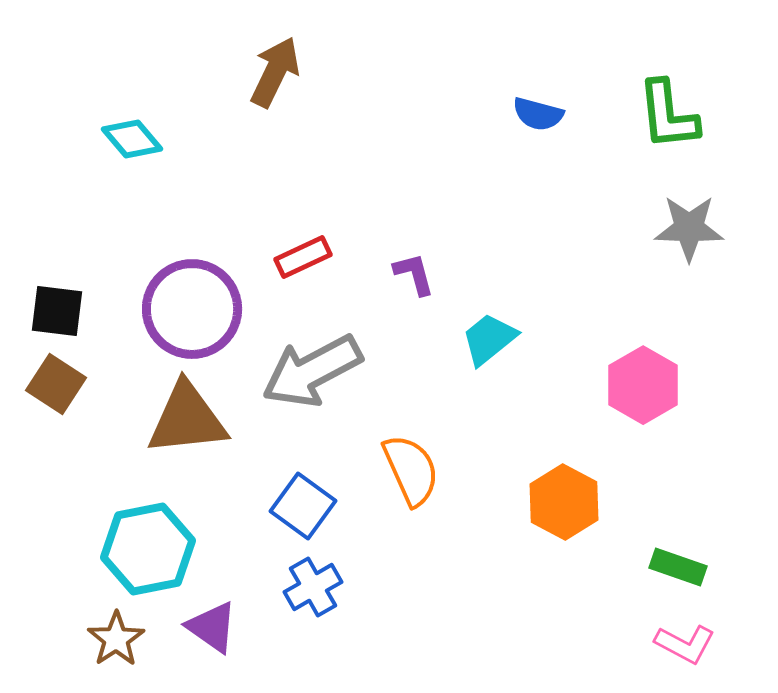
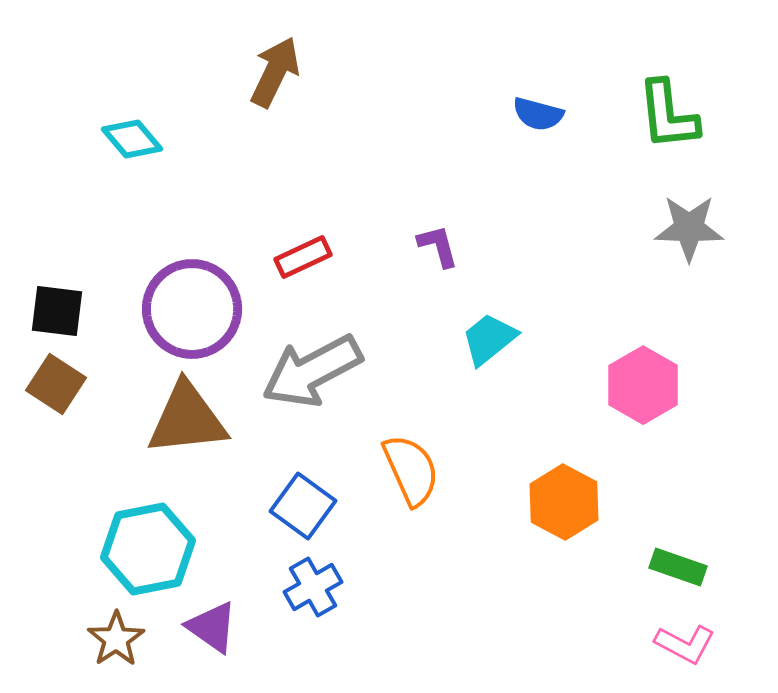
purple L-shape: moved 24 px right, 28 px up
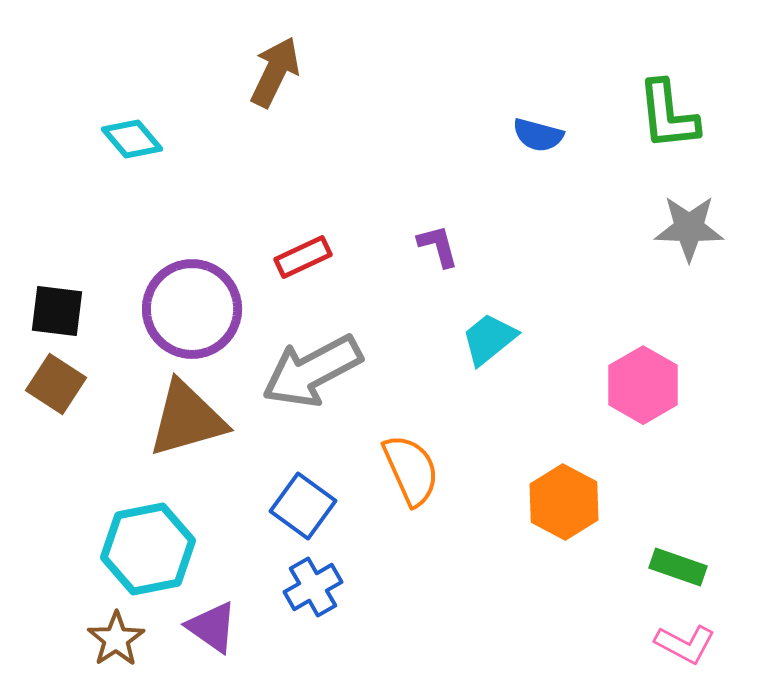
blue semicircle: moved 21 px down
brown triangle: rotated 10 degrees counterclockwise
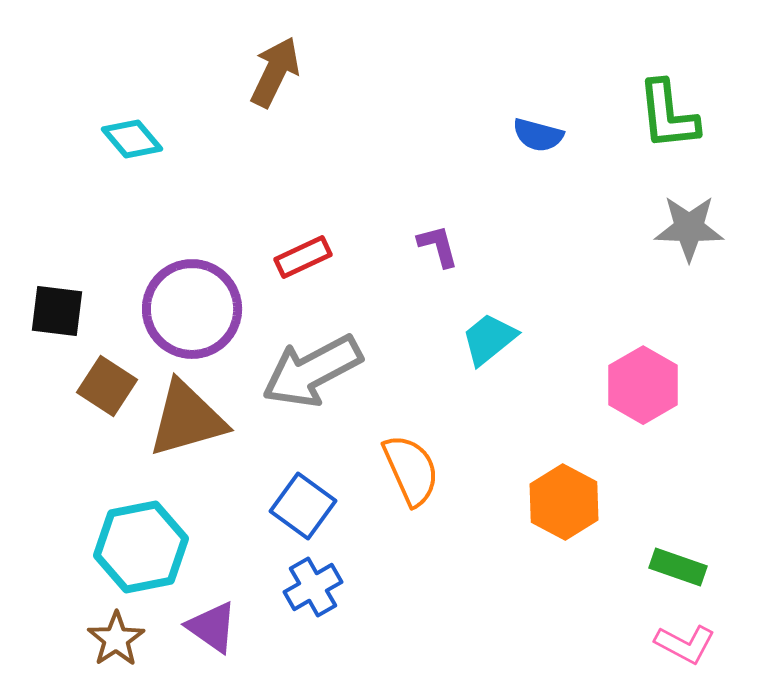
brown square: moved 51 px right, 2 px down
cyan hexagon: moved 7 px left, 2 px up
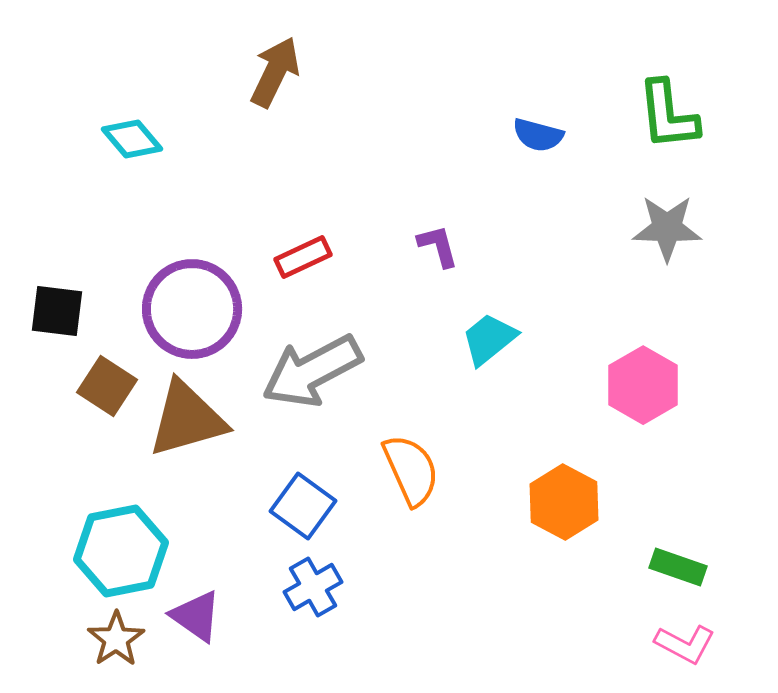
gray star: moved 22 px left
cyan hexagon: moved 20 px left, 4 px down
purple triangle: moved 16 px left, 11 px up
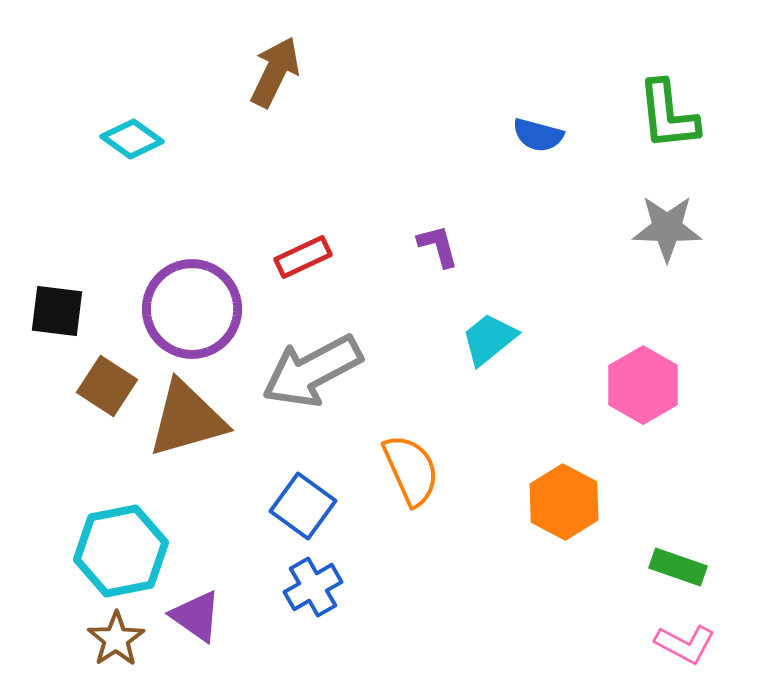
cyan diamond: rotated 14 degrees counterclockwise
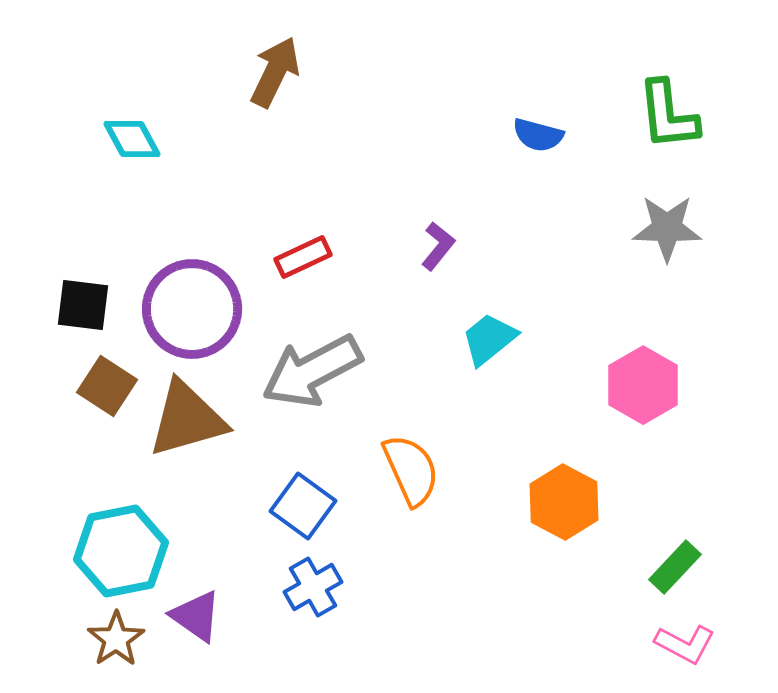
cyan diamond: rotated 26 degrees clockwise
purple L-shape: rotated 54 degrees clockwise
black square: moved 26 px right, 6 px up
green rectangle: moved 3 px left; rotated 66 degrees counterclockwise
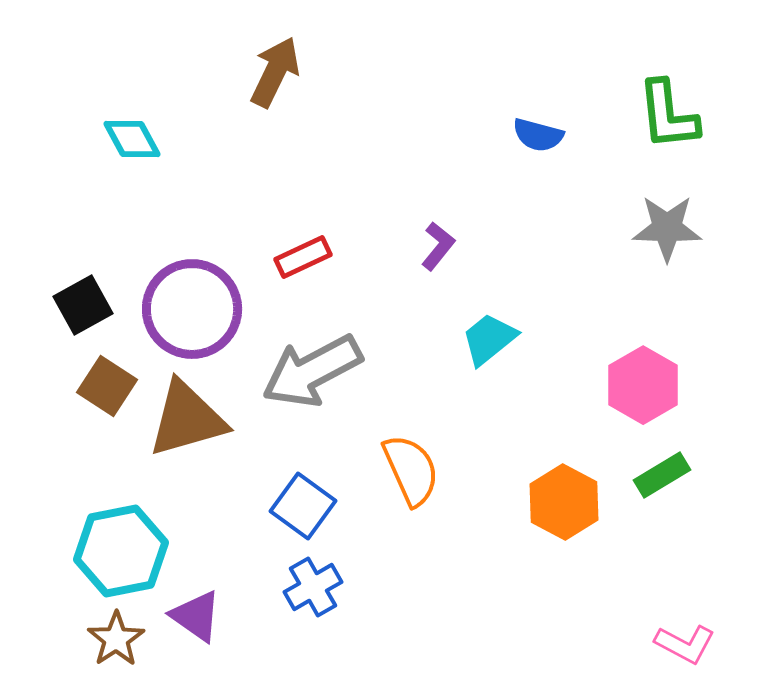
black square: rotated 36 degrees counterclockwise
green rectangle: moved 13 px left, 92 px up; rotated 16 degrees clockwise
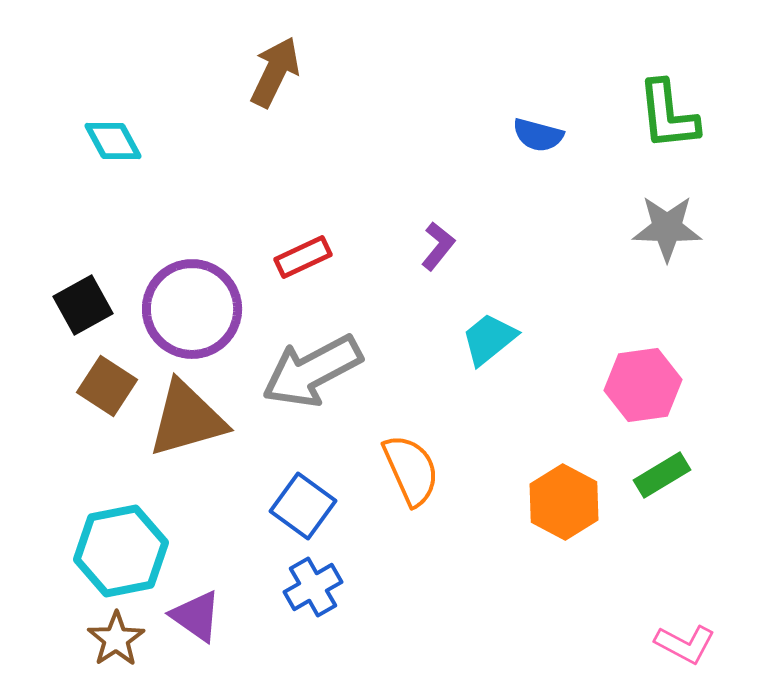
cyan diamond: moved 19 px left, 2 px down
pink hexagon: rotated 22 degrees clockwise
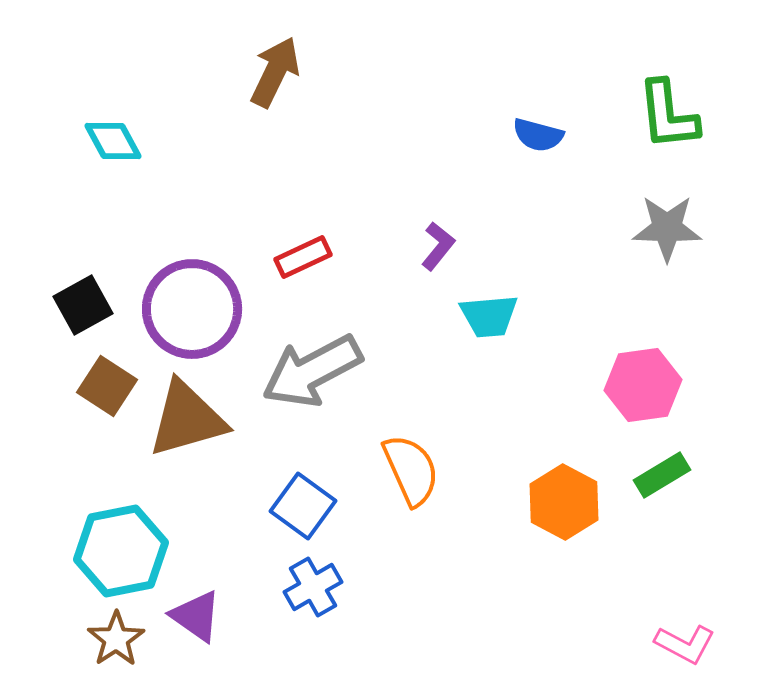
cyan trapezoid: moved 23 px up; rotated 146 degrees counterclockwise
